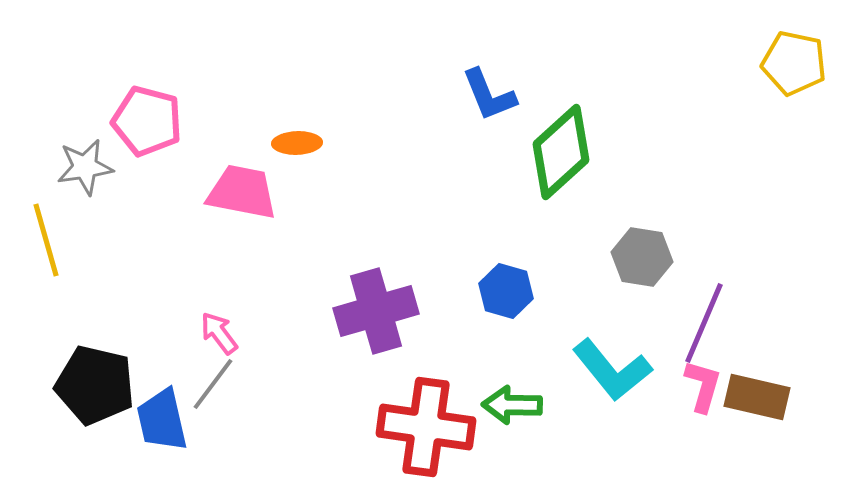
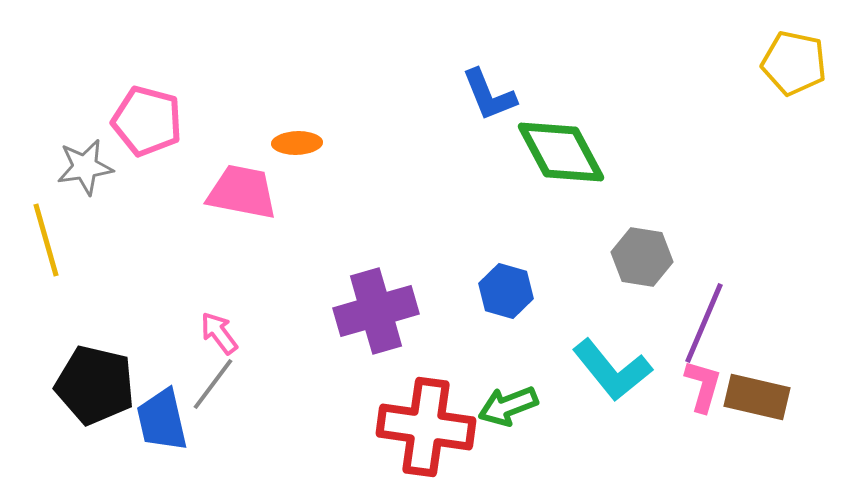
green diamond: rotated 76 degrees counterclockwise
green arrow: moved 4 px left, 1 px down; rotated 22 degrees counterclockwise
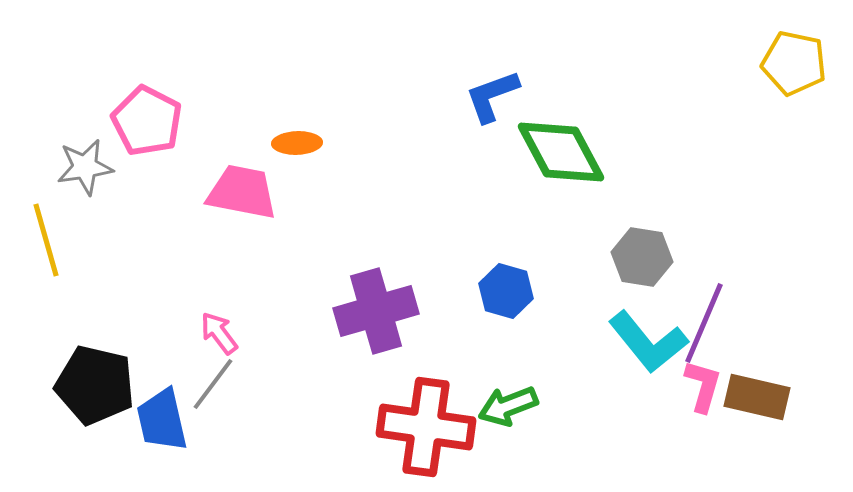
blue L-shape: moved 3 px right, 1 px down; rotated 92 degrees clockwise
pink pentagon: rotated 12 degrees clockwise
cyan L-shape: moved 36 px right, 28 px up
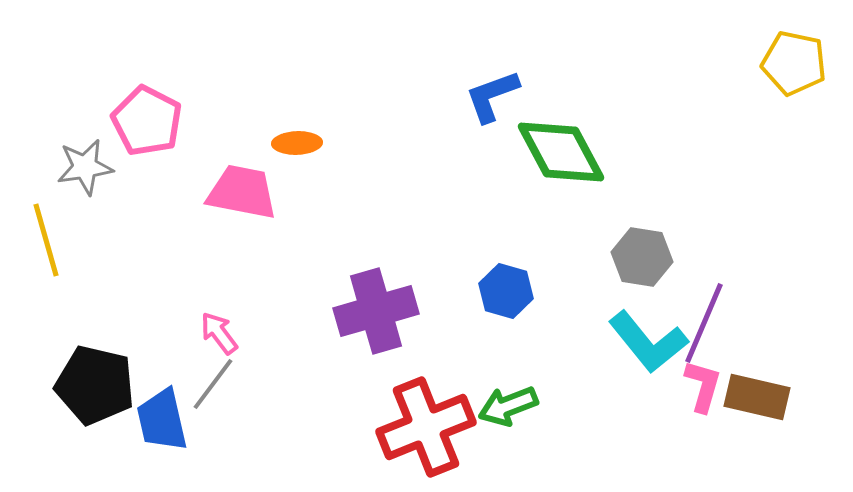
red cross: rotated 30 degrees counterclockwise
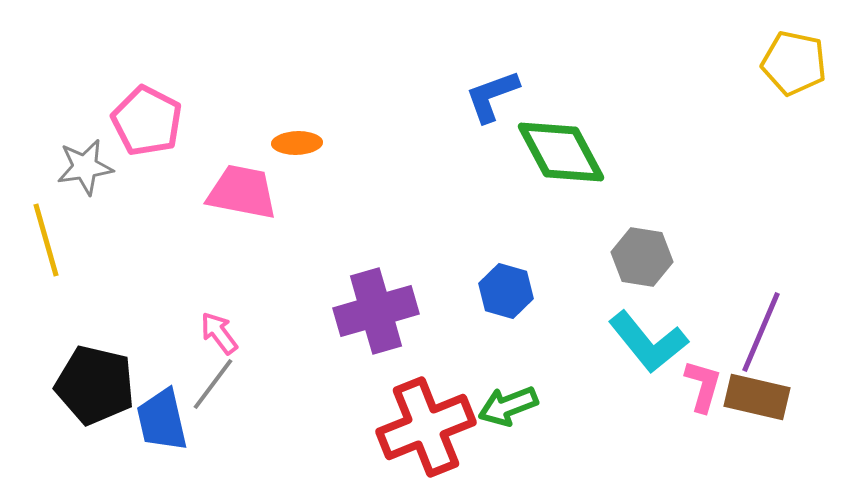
purple line: moved 57 px right, 9 px down
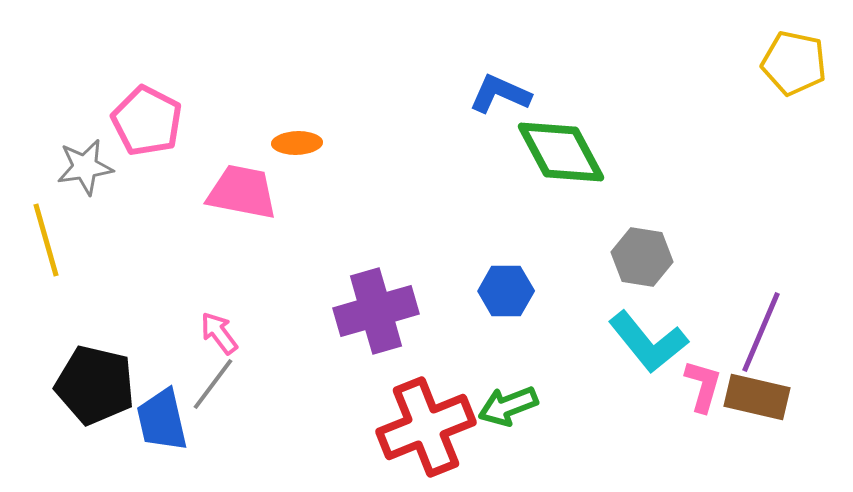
blue L-shape: moved 8 px right, 2 px up; rotated 44 degrees clockwise
blue hexagon: rotated 16 degrees counterclockwise
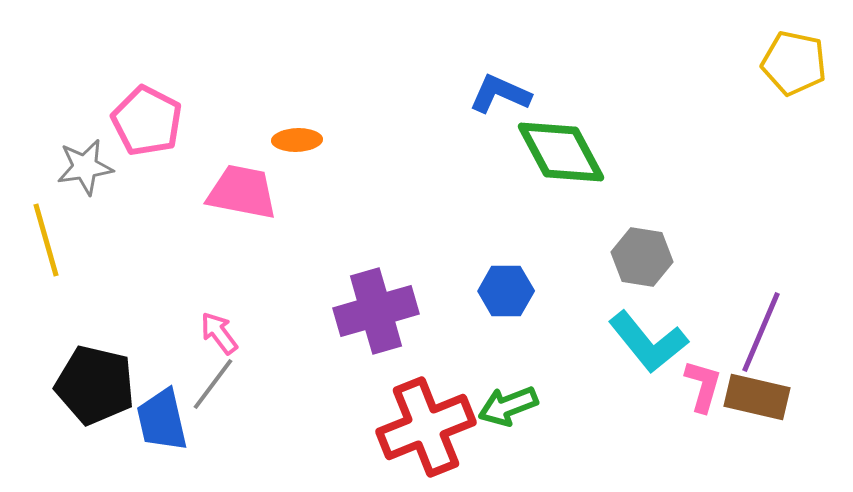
orange ellipse: moved 3 px up
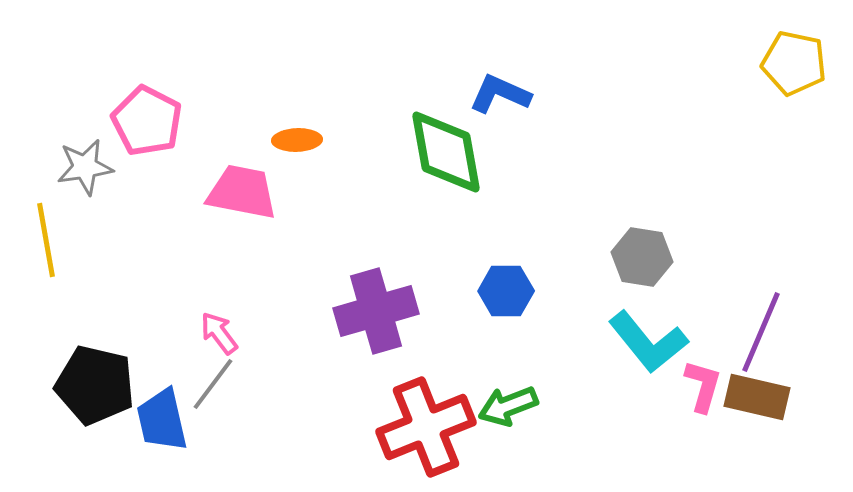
green diamond: moved 115 px left; rotated 18 degrees clockwise
yellow line: rotated 6 degrees clockwise
